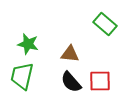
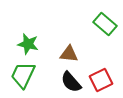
brown triangle: moved 1 px left
green trapezoid: moved 1 px right, 1 px up; rotated 12 degrees clockwise
red square: moved 1 px right, 1 px up; rotated 25 degrees counterclockwise
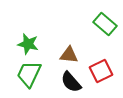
brown triangle: moved 1 px down
green trapezoid: moved 6 px right, 1 px up
red square: moved 9 px up
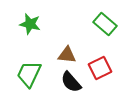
green star: moved 2 px right, 20 px up
brown triangle: moved 2 px left
red square: moved 1 px left, 3 px up
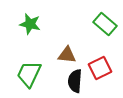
black semicircle: moved 4 px right, 1 px up; rotated 45 degrees clockwise
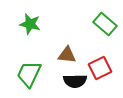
black semicircle: rotated 95 degrees counterclockwise
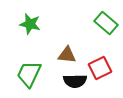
green rectangle: moved 1 px right, 1 px up
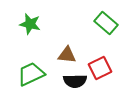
green trapezoid: moved 2 px right; rotated 40 degrees clockwise
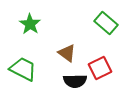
green star: rotated 20 degrees clockwise
brown triangle: moved 2 px up; rotated 30 degrees clockwise
green trapezoid: moved 8 px left, 5 px up; rotated 52 degrees clockwise
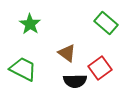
red square: rotated 10 degrees counterclockwise
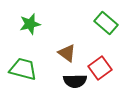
green star: rotated 25 degrees clockwise
green trapezoid: rotated 12 degrees counterclockwise
